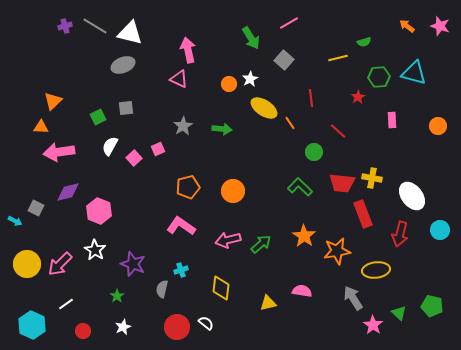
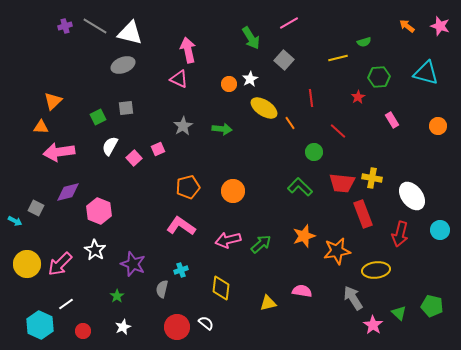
cyan triangle at (414, 73): moved 12 px right
pink rectangle at (392, 120): rotated 28 degrees counterclockwise
orange star at (304, 236): rotated 20 degrees clockwise
cyan hexagon at (32, 325): moved 8 px right
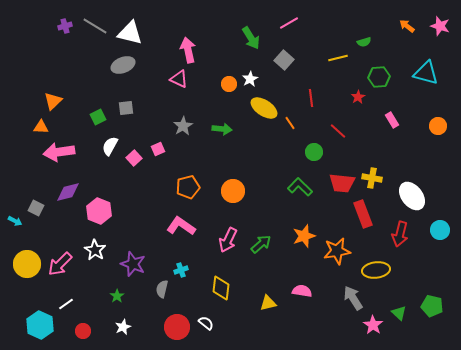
pink arrow at (228, 240): rotated 50 degrees counterclockwise
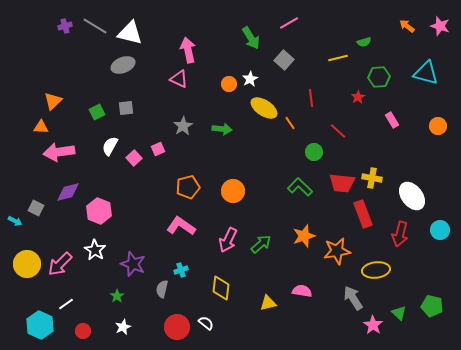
green square at (98, 117): moved 1 px left, 5 px up
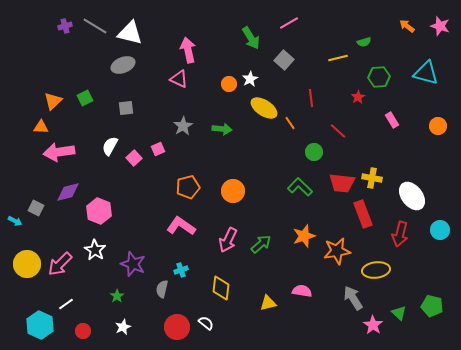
green square at (97, 112): moved 12 px left, 14 px up
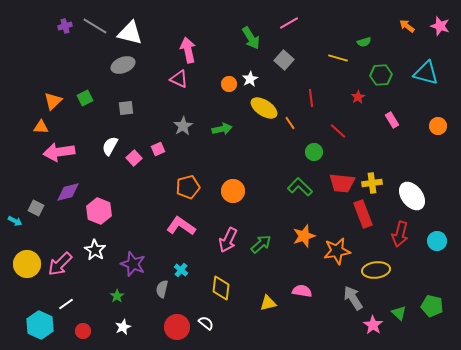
yellow line at (338, 58): rotated 30 degrees clockwise
green hexagon at (379, 77): moved 2 px right, 2 px up
green arrow at (222, 129): rotated 18 degrees counterclockwise
yellow cross at (372, 178): moved 5 px down; rotated 18 degrees counterclockwise
cyan circle at (440, 230): moved 3 px left, 11 px down
cyan cross at (181, 270): rotated 32 degrees counterclockwise
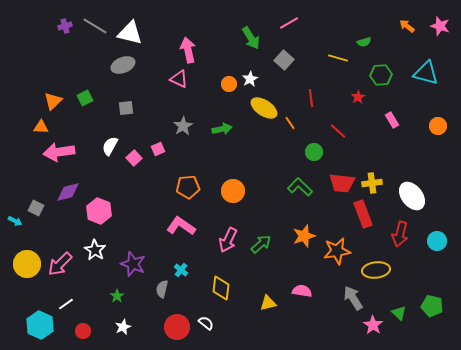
orange pentagon at (188, 187): rotated 10 degrees clockwise
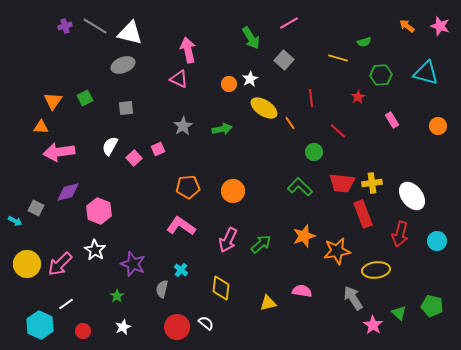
orange triangle at (53, 101): rotated 12 degrees counterclockwise
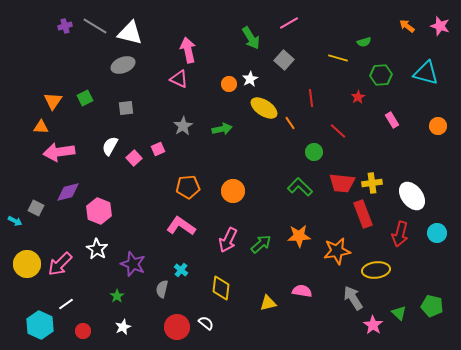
orange star at (304, 236): moved 5 px left; rotated 15 degrees clockwise
cyan circle at (437, 241): moved 8 px up
white star at (95, 250): moved 2 px right, 1 px up
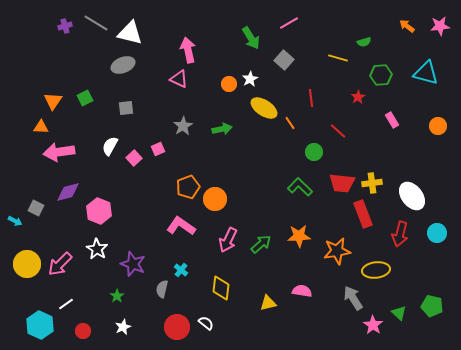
gray line at (95, 26): moved 1 px right, 3 px up
pink star at (440, 26): rotated 24 degrees counterclockwise
orange pentagon at (188, 187): rotated 15 degrees counterclockwise
orange circle at (233, 191): moved 18 px left, 8 px down
